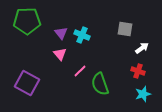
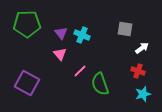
green pentagon: moved 3 px down
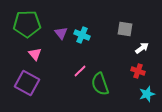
pink triangle: moved 25 px left
cyan star: moved 4 px right
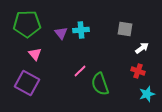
cyan cross: moved 1 px left, 5 px up; rotated 28 degrees counterclockwise
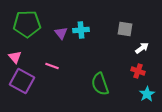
pink triangle: moved 20 px left, 3 px down
pink line: moved 28 px left, 5 px up; rotated 64 degrees clockwise
purple square: moved 5 px left, 2 px up
cyan star: rotated 14 degrees counterclockwise
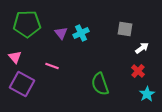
cyan cross: moved 3 px down; rotated 21 degrees counterclockwise
red cross: rotated 24 degrees clockwise
purple square: moved 3 px down
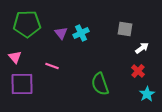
purple square: rotated 30 degrees counterclockwise
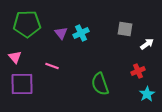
white arrow: moved 5 px right, 4 px up
red cross: rotated 24 degrees clockwise
